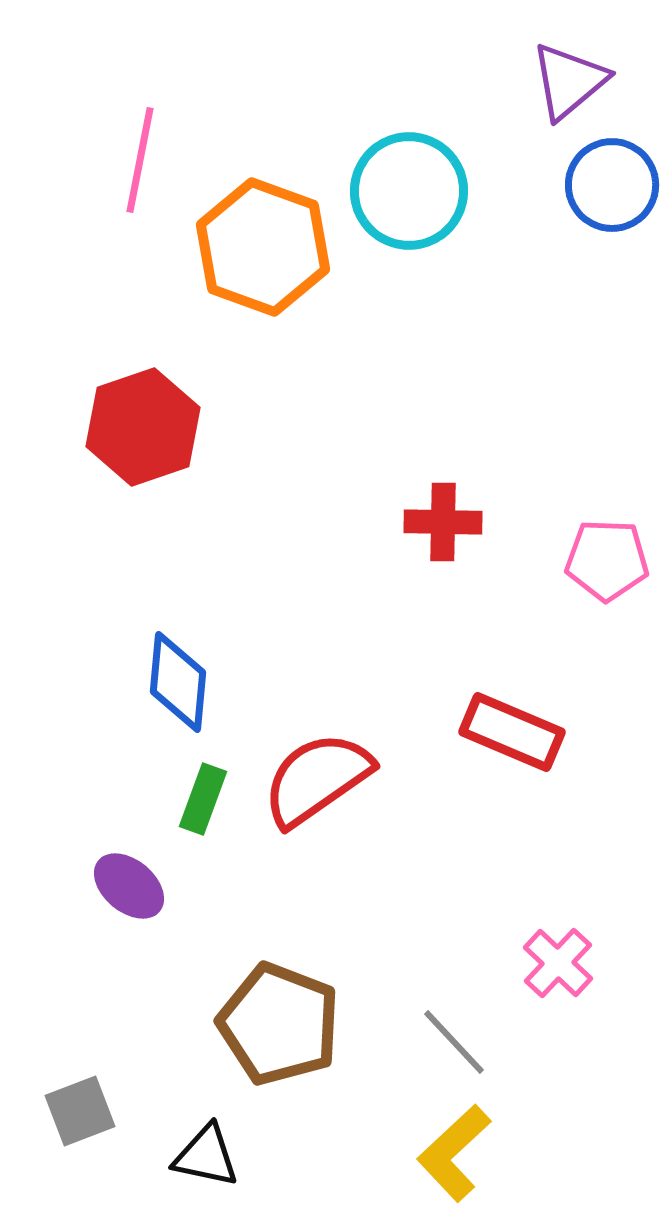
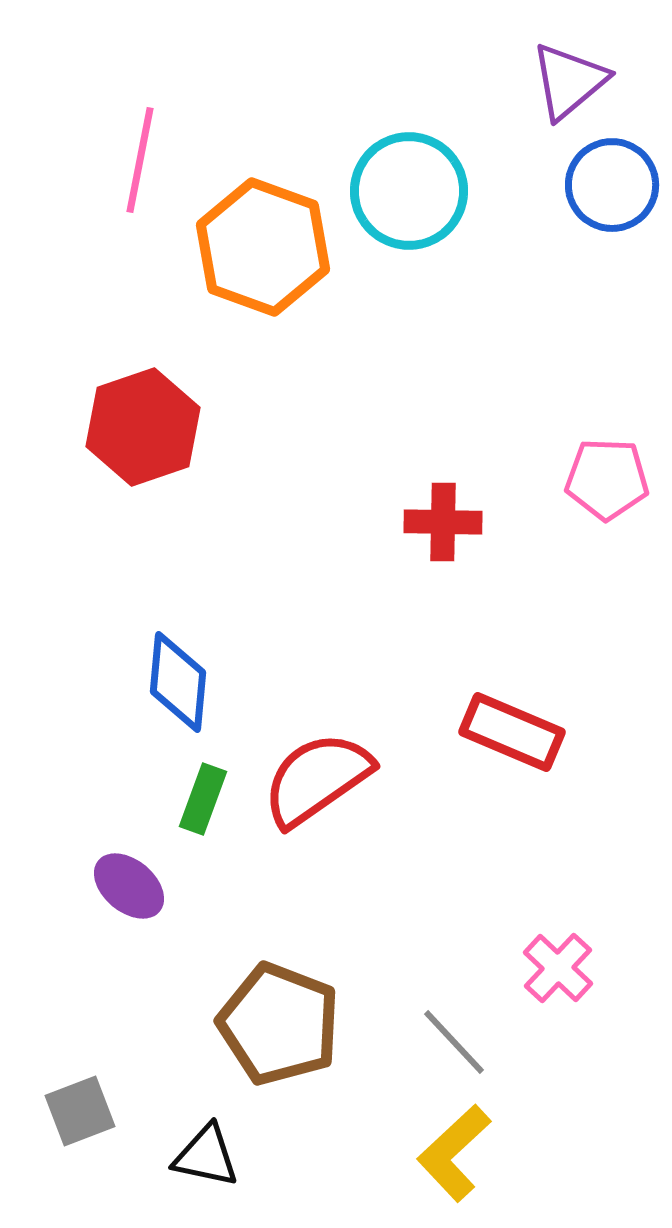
pink pentagon: moved 81 px up
pink cross: moved 5 px down
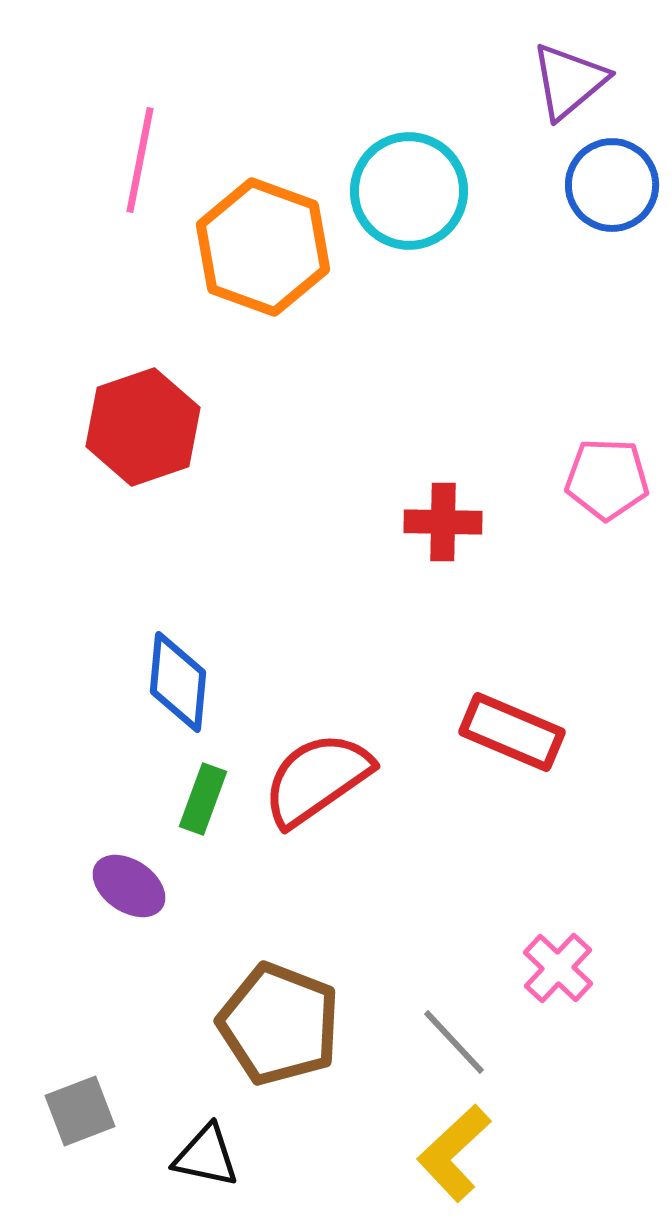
purple ellipse: rotated 6 degrees counterclockwise
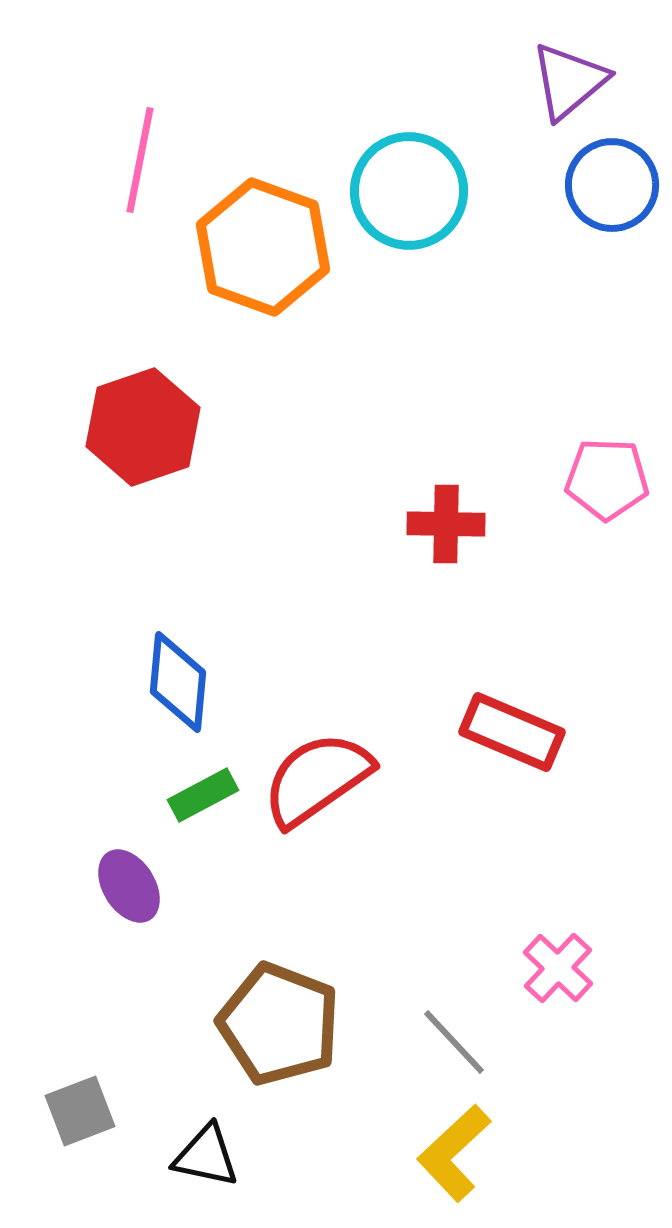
red cross: moved 3 px right, 2 px down
green rectangle: moved 4 px up; rotated 42 degrees clockwise
purple ellipse: rotated 24 degrees clockwise
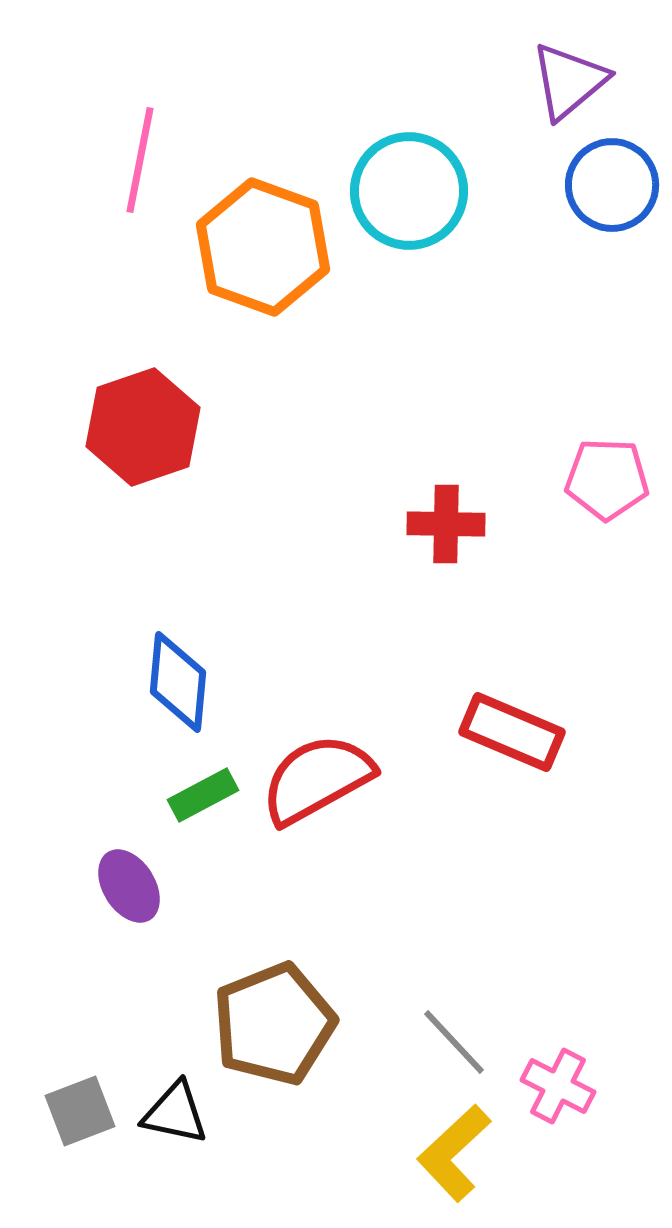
red semicircle: rotated 6 degrees clockwise
pink cross: moved 118 px down; rotated 16 degrees counterclockwise
brown pentagon: moved 5 px left; rotated 29 degrees clockwise
black triangle: moved 31 px left, 43 px up
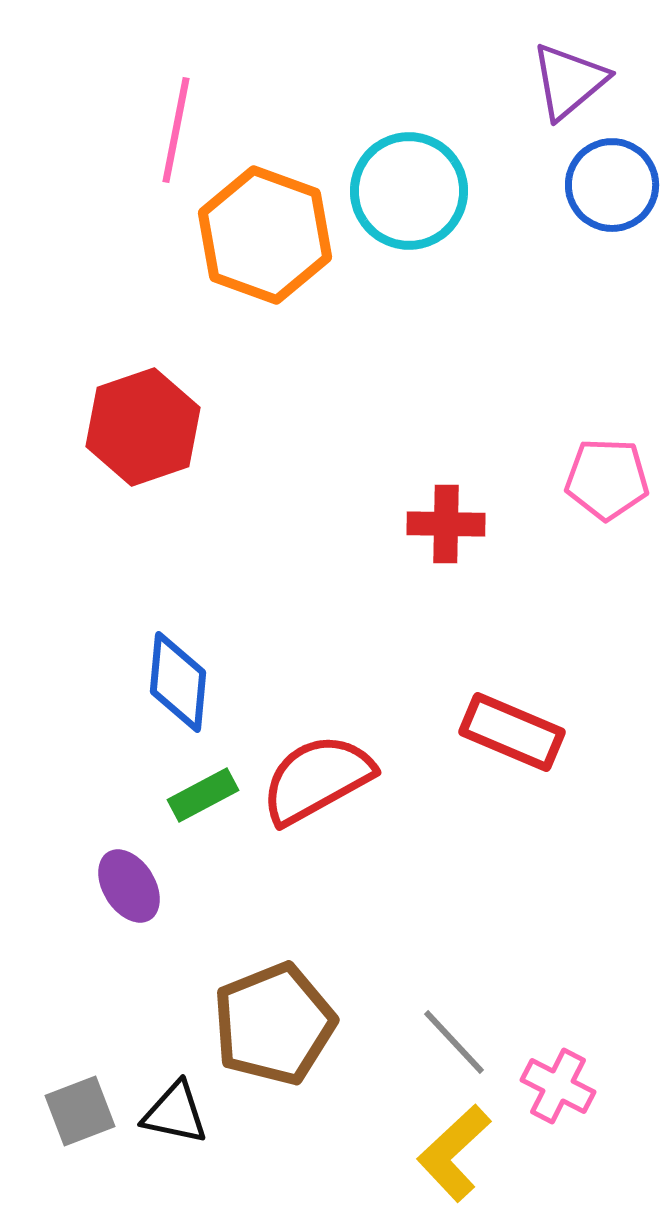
pink line: moved 36 px right, 30 px up
orange hexagon: moved 2 px right, 12 px up
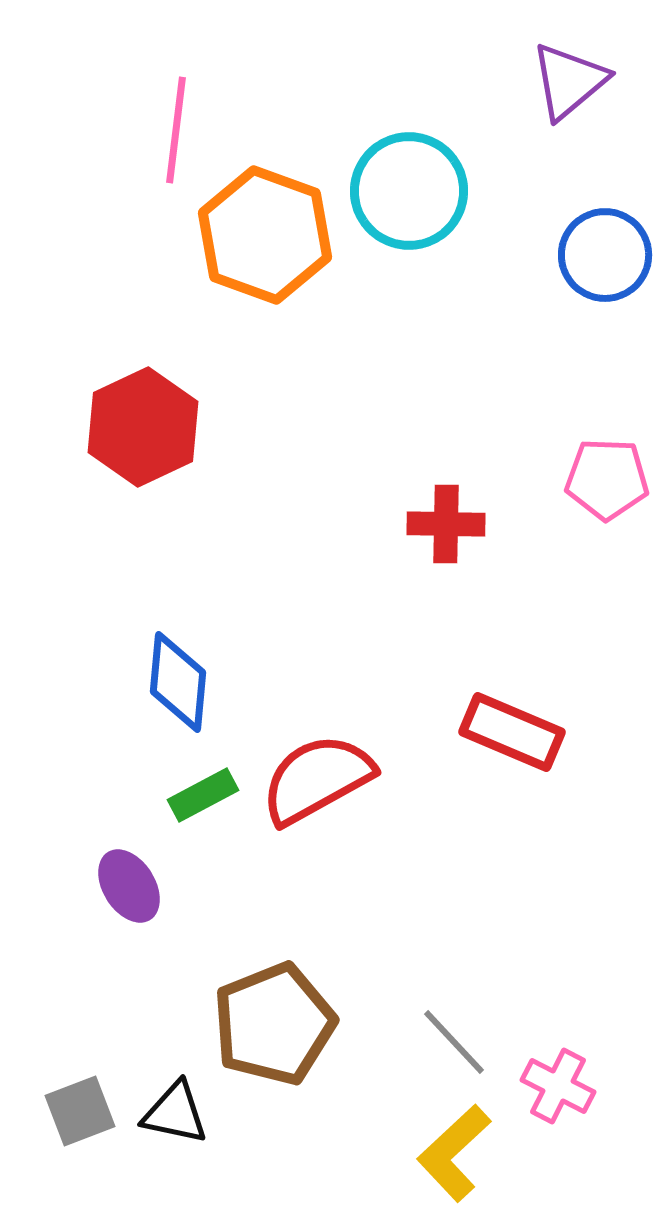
pink line: rotated 4 degrees counterclockwise
blue circle: moved 7 px left, 70 px down
red hexagon: rotated 6 degrees counterclockwise
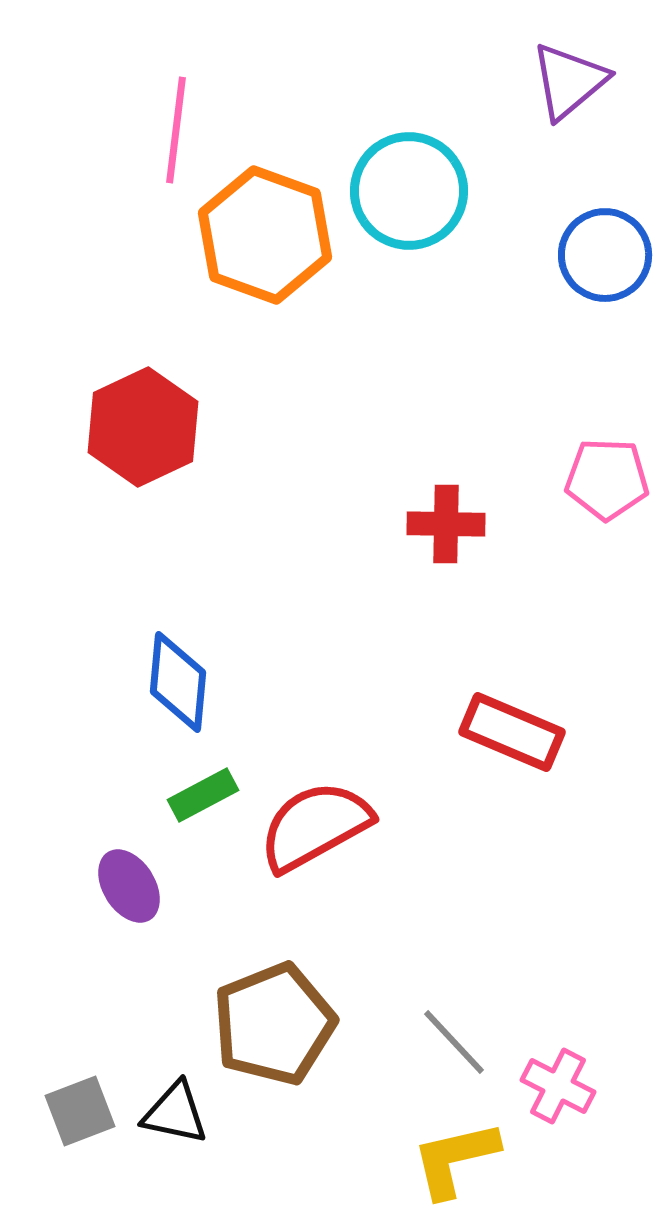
red semicircle: moved 2 px left, 47 px down
yellow L-shape: moved 1 px right, 6 px down; rotated 30 degrees clockwise
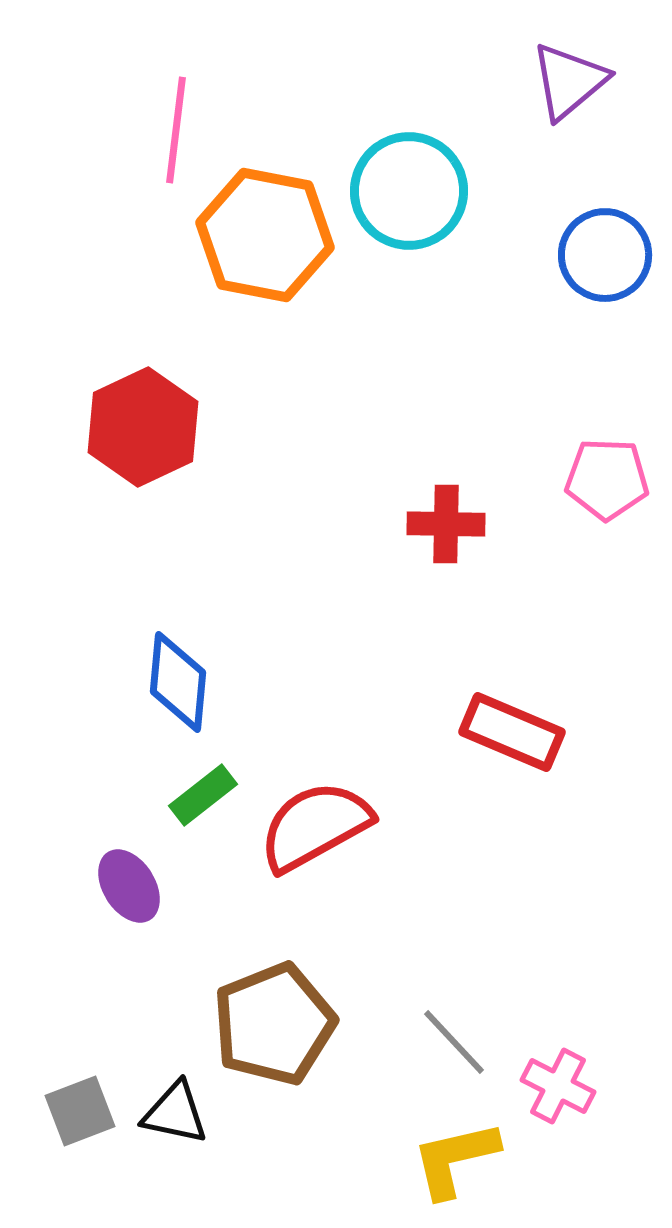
orange hexagon: rotated 9 degrees counterclockwise
green rectangle: rotated 10 degrees counterclockwise
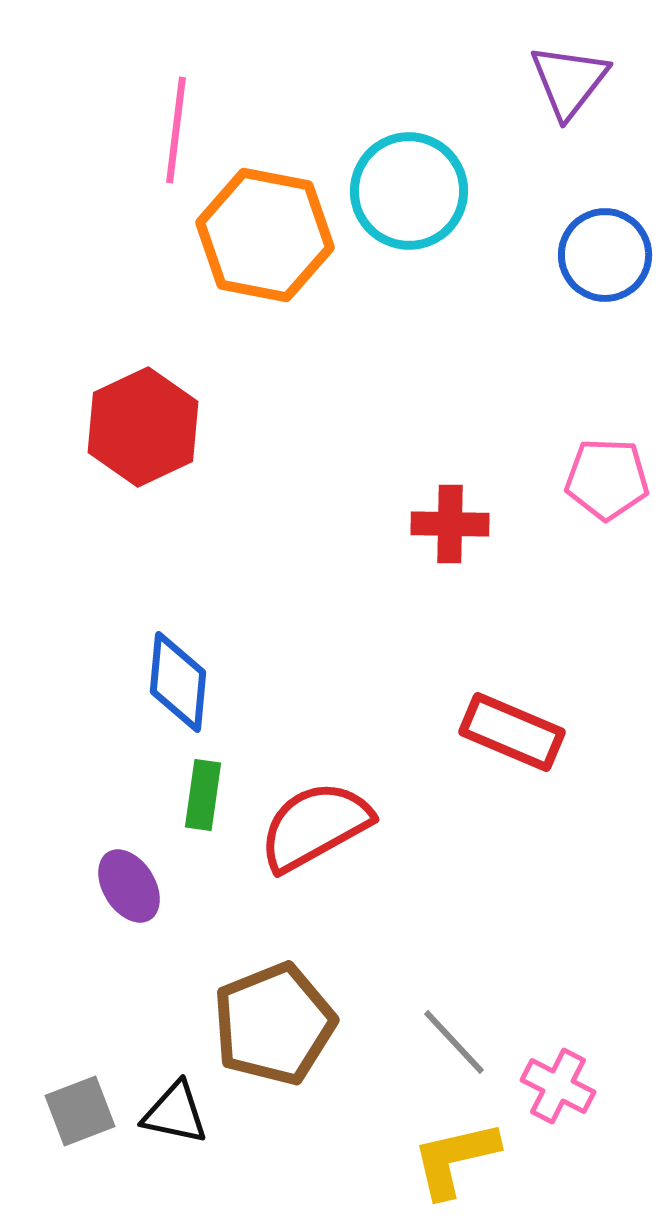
purple triangle: rotated 12 degrees counterclockwise
red cross: moved 4 px right
green rectangle: rotated 44 degrees counterclockwise
